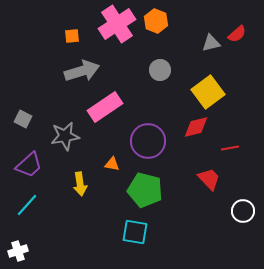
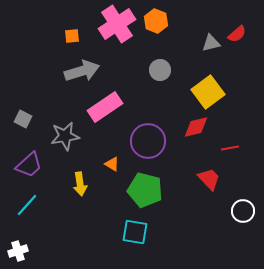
orange triangle: rotated 21 degrees clockwise
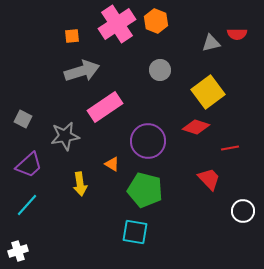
red semicircle: rotated 42 degrees clockwise
red diamond: rotated 32 degrees clockwise
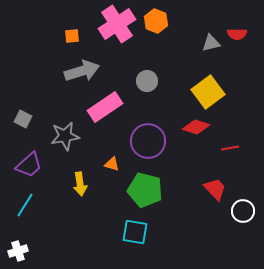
gray circle: moved 13 px left, 11 px down
orange triangle: rotated 14 degrees counterclockwise
red trapezoid: moved 6 px right, 10 px down
cyan line: moved 2 px left; rotated 10 degrees counterclockwise
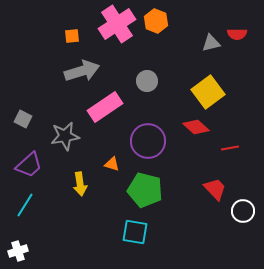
red diamond: rotated 24 degrees clockwise
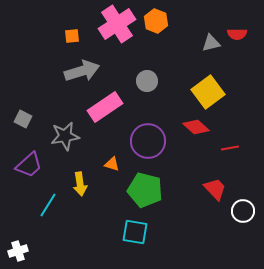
cyan line: moved 23 px right
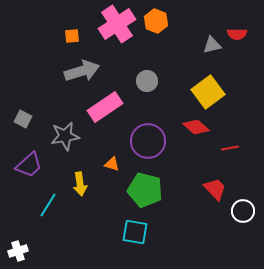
gray triangle: moved 1 px right, 2 px down
